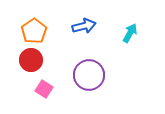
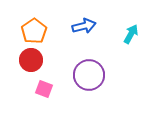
cyan arrow: moved 1 px right, 1 px down
pink square: rotated 12 degrees counterclockwise
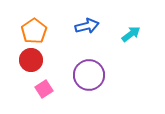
blue arrow: moved 3 px right
cyan arrow: rotated 24 degrees clockwise
pink square: rotated 36 degrees clockwise
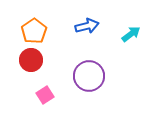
purple circle: moved 1 px down
pink square: moved 1 px right, 6 px down
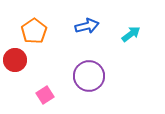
red circle: moved 16 px left
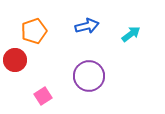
orange pentagon: rotated 15 degrees clockwise
pink square: moved 2 px left, 1 px down
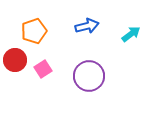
pink square: moved 27 px up
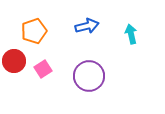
cyan arrow: rotated 66 degrees counterclockwise
red circle: moved 1 px left, 1 px down
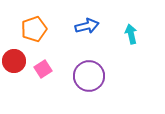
orange pentagon: moved 2 px up
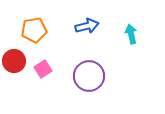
orange pentagon: moved 1 px down; rotated 10 degrees clockwise
